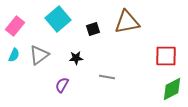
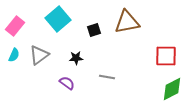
black square: moved 1 px right, 1 px down
purple semicircle: moved 5 px right, 2 px up; rotated 98 degrees clockwise
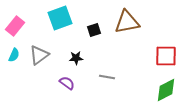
cyan square: moved 2 px right, 1 px up; rotated 20 degrees clockwise
green diamond: moved 6 px left, 1 px down
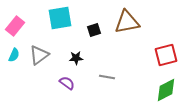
cyan square: rotated 10 degrees clockwise
red square: moved 1 px up; rotated 15 degrees counterclockwise
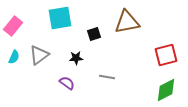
pink rectangle: moved 2 px left
black square: moved 4 px down
cyan semicircle: moved 2 px down
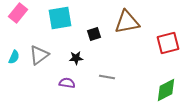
pink rectangle: moved 5 px right, 13 px up
red square: moved 2 px right, 12 px up
purple semicircle: rotated 28 degrees counterclockwise
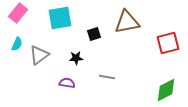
cyan semicircle: moved 3 px right, 13 px up
